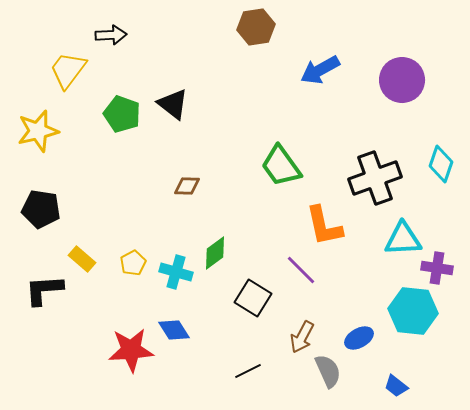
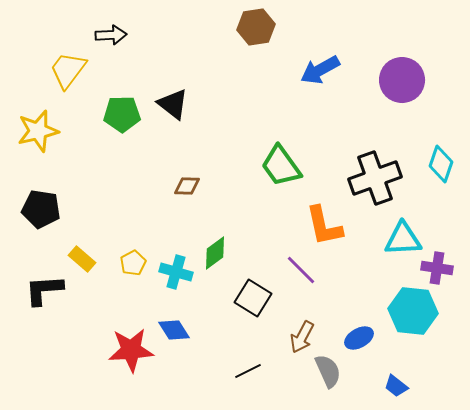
green pentagon: rotated 21 degrees counterclockwise
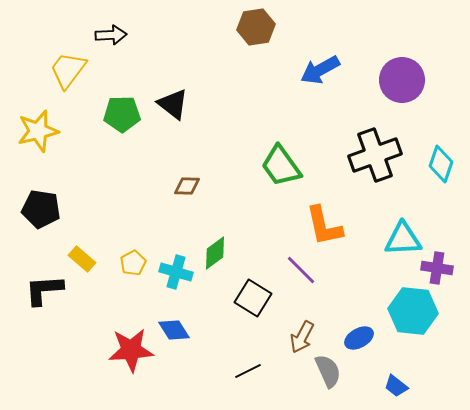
black cross: moved 23 px up
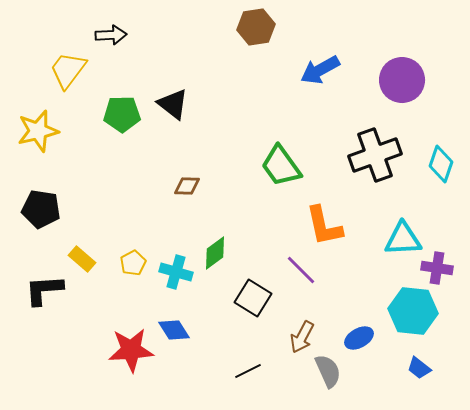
blue trapezoid: moved 23 px right, 18 px up
